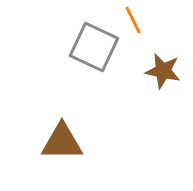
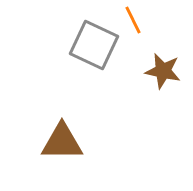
gray square: moved 2 px up
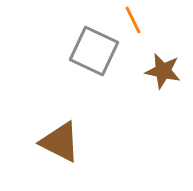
gray square: moved 6 px down
brown triangle: moved 2 px left; rotated 27 degrees clockwise
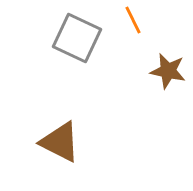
gray square: moved 17 px left, 13 px up
brown star: moved 5 px right
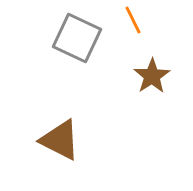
brown star: moved 16 px left, 5 px down; rotated 27 degrees clockwise
brown triangle: moved 2 px up
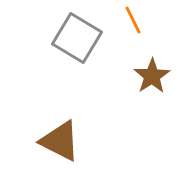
gray square: rotated 6 degrees clockwise
brown triangle: moved 1 px down
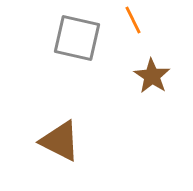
gray square: rotated 18 degrees counterclockwise
brown star: rotated 6 degrees counterclockwise
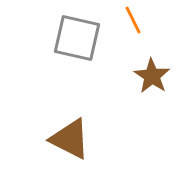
brown triangle: moved 10 px right, 2 px up
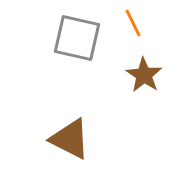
orange line: moved 3 px down
brown star: moved 8 px left, 1 px up
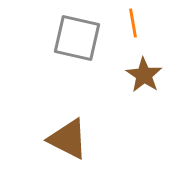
orange line: rotated 16 degrees clockwise
brown triangle: moved 2 px left
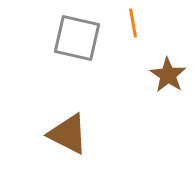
brown star: moved 24 px right
brown triangle: moved 5 px up
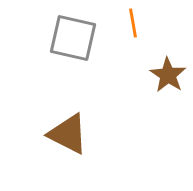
gray square: moved 4 px left
